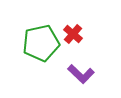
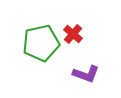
purple L-shape: moved 5 px right; rotated 24 degrees counterclockwise
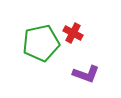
red cross: moved 1 px up; rotated 12 degrees counterclockwise
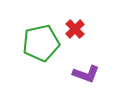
red cross: moved 2 px right, 4 px up; rotated 18 degrees clockwise
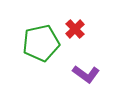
purple L-shape: rotated 16 degrees clockwise
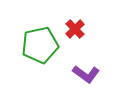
green pentagon: moved 1 px left, 2 px down
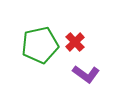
red cross: moved 13 px down
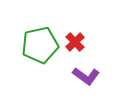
purple L-shape: moved 2 px down
